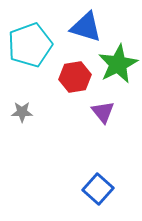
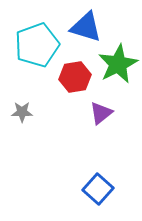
cyan pentagon: moved 7 px right
purple triangle: moved 2 px left, 1 px down; rotated 30 degrees clockwise
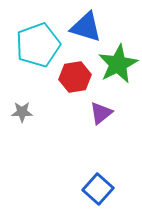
cyan pentagon: moved 1 px right
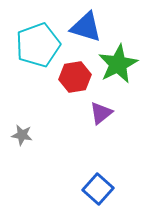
gray star: moved 23 px down; rotated 10 degrees clockwise
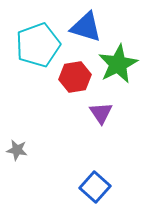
purple triangle: rotated 25 degrees counterclockwise
gray star: moved 5 px left, 15 px down
blue square: moved 3 px left, 2 px up
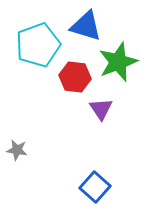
blue triangle: moved 1 px up
green star: moved 2 px up; rotated 6 degrees clockwise
red hexagon: rotated 16 degrees clockwise
purple triangle: moved 4 px up
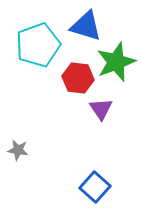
green star: moved 2 px left
red hexagon: moved 3 px right, 1 px down
gray star: moved 1 px right
